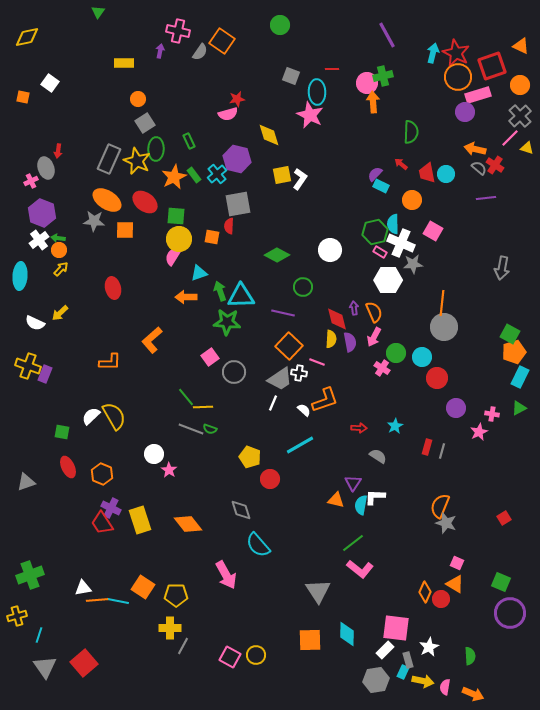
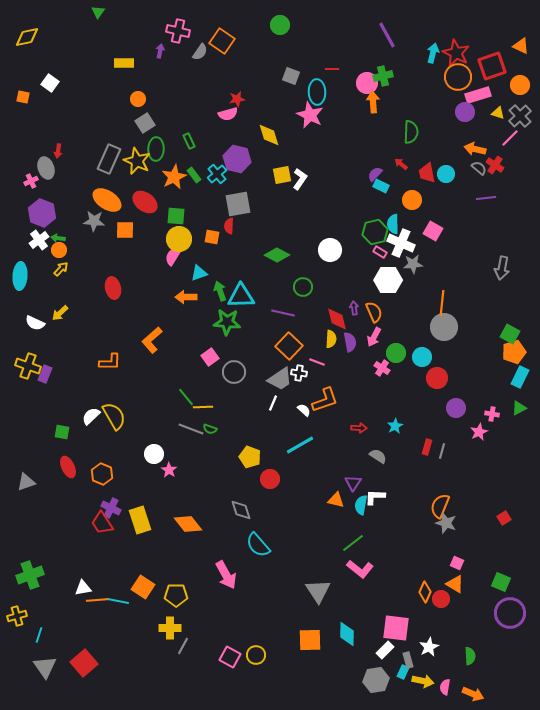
yellow triangle at (527, 148): moved 29 px left, 35 px up
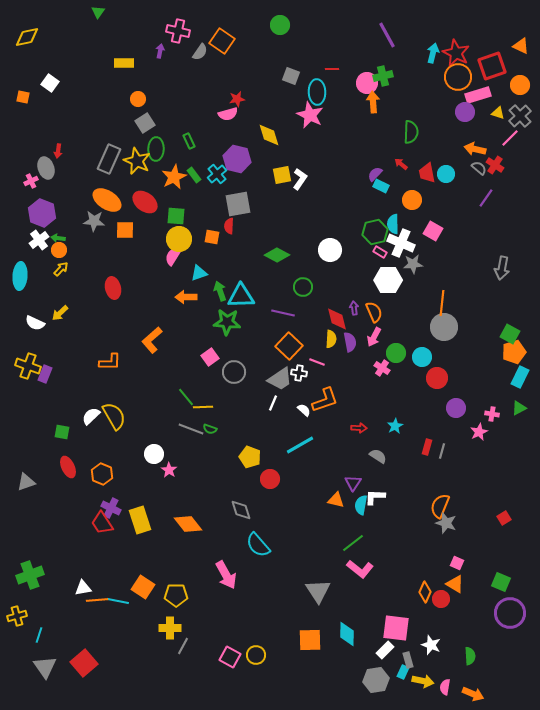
purple line at (486, 198): rotated 48 degrees counterclockwise
white star at (429, 647): moved 2 px right, 2 px up; rotated 24 degrees counterclockwise
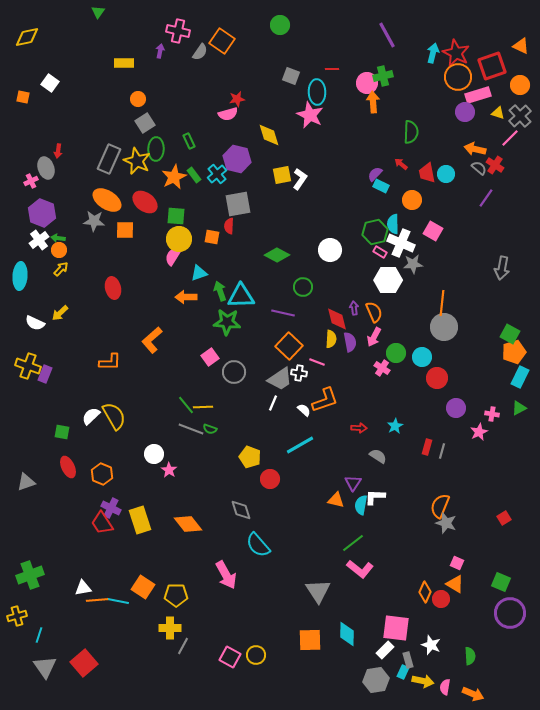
green line at (186, 397): moved 8 px down
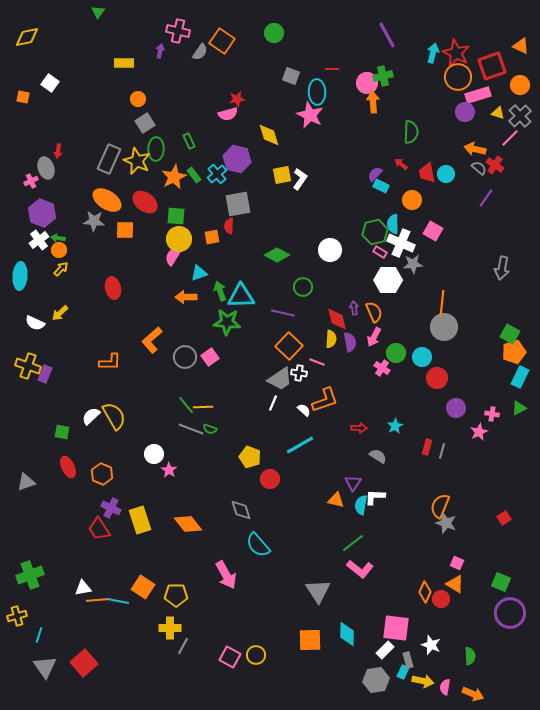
green circle at (280, 25): moved 6 px left, 8 px down
orange square at (212, 237): rotated 21 degrees counterclockwise
gray circle at (234, 372): moved 49 px left, 15 px up
red trapezoid at (102, 523): moved 3 px left, 6 px down
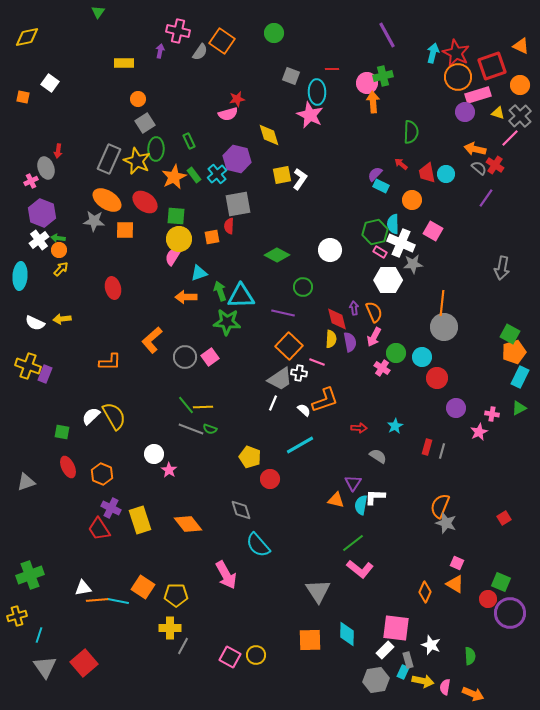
yellow arrow at (60, 313): moved 2 px right, 6 px down; rotated 36 degrees clockwise
red circle at (441, 599): moved 47 px right
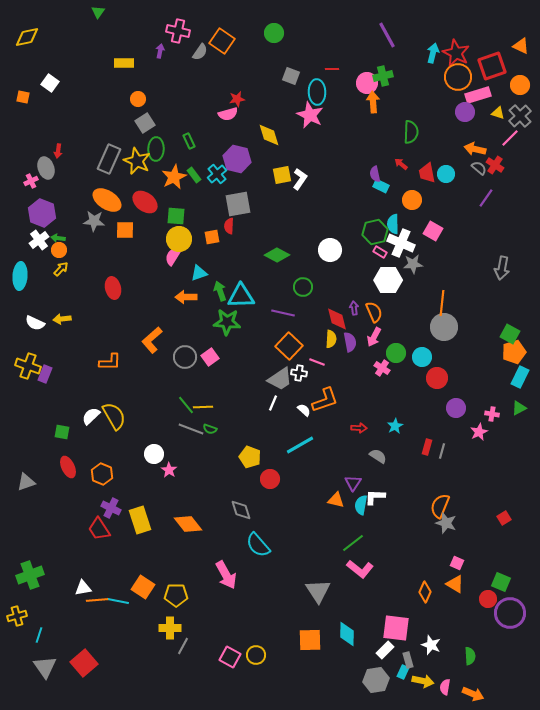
purple semicircle at (375, 174): rotated 56 degrees counterclockwise
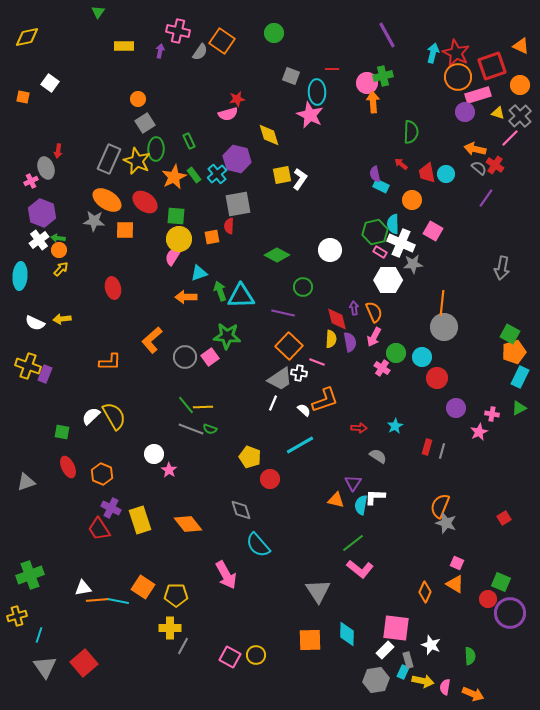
yellow rectangle at (124, 63): moved 17 px up
green star at (227, 322): moved 14 px down
